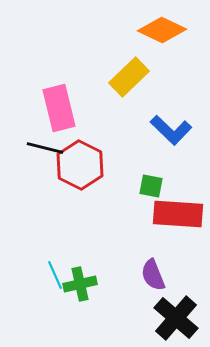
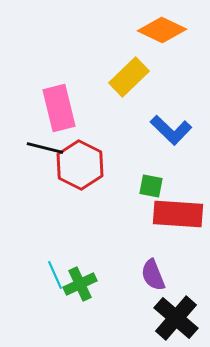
green cross: rotated 12 degrees counterclockwise
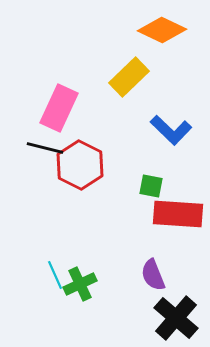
pink rectangle: rotated 39 degrees clockwise
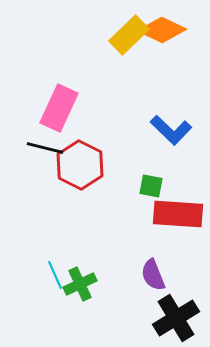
yellow rectangle: moved 42 px up
black cross: rotated 18 degrees clockwise
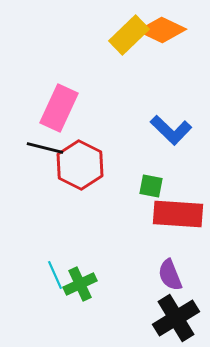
purple semicircle: moved 17 px right
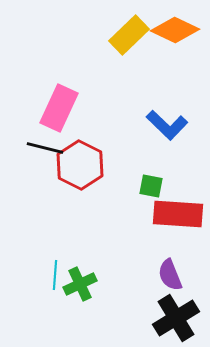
orange diamond: moved 13 px right
blue L-shape: moved 4 px left, 5 px up
cyan line: rotated 28 degrees clockwise
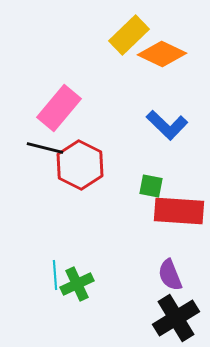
orange diamond: moved 13 px left, 24 px down
pink rectangle: rotated 15 degrees clockwise
red rectangle: moved 1 px right, 3 px up
cyan line: rotated 8 degrees counterclockwise
green cross: moved 3 px left
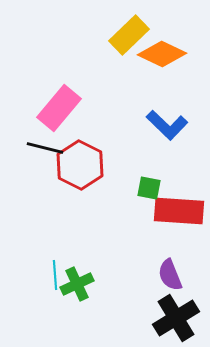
green square: moved 2 px left, 2 px down
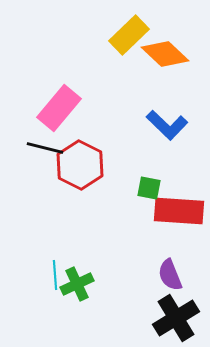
orange diamond: moved 3 px right; rotated 18 degrees clockwise
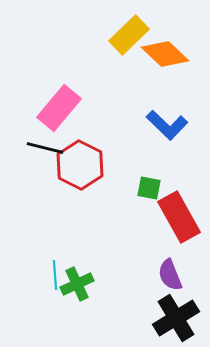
red rectangle: moved 6 px down; rotated 57 degrees clockwise
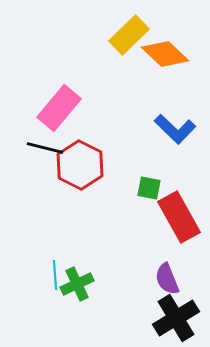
blue L-shape: moved 8 px right, 4 px down
purple semicircle: moved 3 px left, 4 px down
